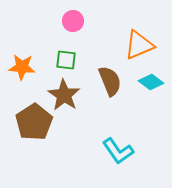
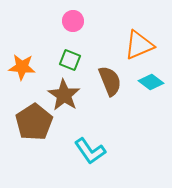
green square: moved 4 px right; rotated 15 degrees clockwise
cyan L-shape: moved 28 px left
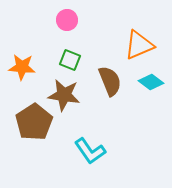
pink circle: moved 6 px left, 1 px up
brown star: rotated 24 degrees counterclockwise
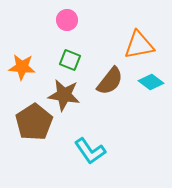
orange triangle: rotated 12 degrees clockwise
brown semicircle: rotated 60 degrees clockwise
